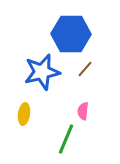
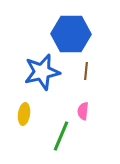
brown line: moved 1 px right, 2 px down; rotated 36 degrees counterclockwise
green line: moved 5 px left, 3 px up
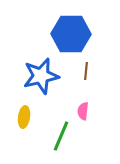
blue star: moved 1 px left, 4 px down
yellow ellipse: moved 3 px down
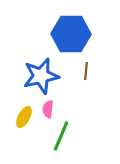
pink semicircle: moved 35 px left, 2 px up
yellow ellipse: rotated 20 degrees clockwise
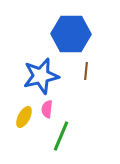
pink semicircle: moved 1 px left
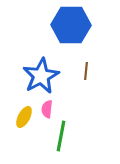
blue hexagon: moved 9 px up
blue star: rotated 15 degrees counterclockwise
green line: rotated 12 degrees counterclockwise
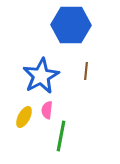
pink semicircle: moved 1 px down
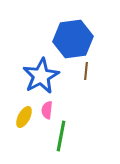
blue hexagon: moved 2 px right, 14 px down; rotated 9 degrees counterclockwise
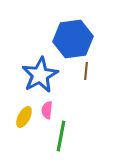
blue star: moved 1 px left, 1 px up
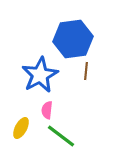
yellow ellipse: moved 3 px left, 11 px down
green line: rotated 64 degrees counterclockwise
